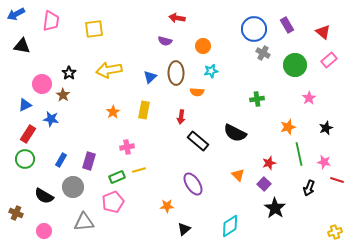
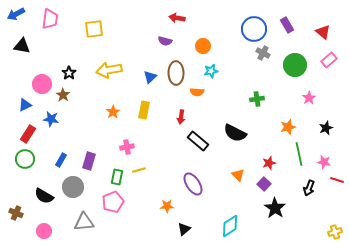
pink trapezoid at (51, 21): moved 1 px left, 2 px up
green rectangle at (117, 177): rotated 56 degrees counterclockwise
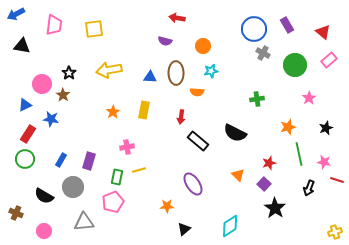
pink trapezoid at (50, 19): moved 4 px right, 6 px down
blue triangle at (150, 77): rotated 48 degrees clockwise
